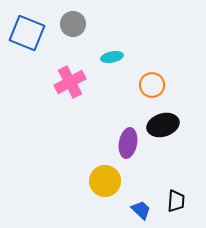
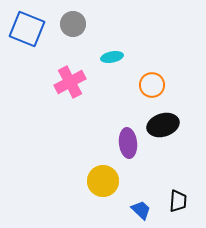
blue square: moved 4 px up
purple ellipse: rotated 16 degrees counterclockwise
yellow circle: moved 2 px left
black trapezoid: moved 2 px right
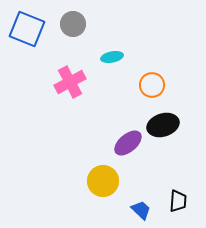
purple ellipse: rotated 56 degrees clockwise
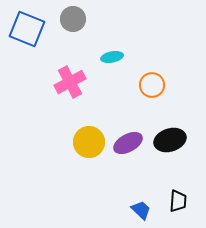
gray circle: moved 5 px up
black ellipse: moved 7 px right, 15 px down
purple ellipse: rotated 12 degrees clockwise
yellow circle: moved 14 px left, 39 px up
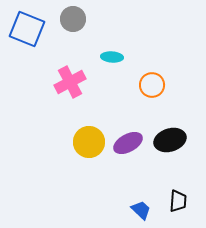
cyan ellipse: rotated 15 degrees clockwise
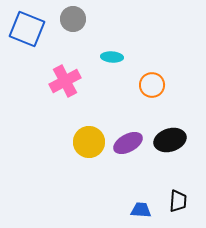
pink cross: moved 5 px left, 1 px up
blue trapezoid: rotated 40 degrees counterclockwise
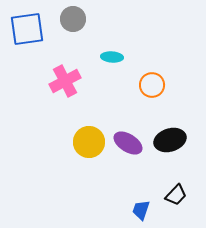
blue square: rotated 30 degrees counterclockwise
purple ellipse: rotated 60 degrees clockwise
black trapezoid: moved 2 px left, 6 px up; rotated 40 degrees clockwise
blue trapezoid: rotated 75 degrees counterclockwise
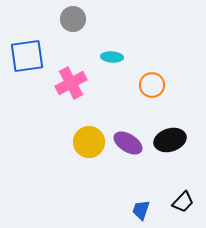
blue square: moved 27 px down
pink cross: moved 6 px right, 2 px down
black trapezoid: moved 7 px right, 7 px down
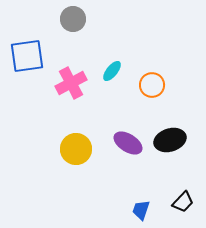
cyan ellipse: moved 14 px down; rotated 55 degrees counterclockwise
yellow circle: moved 13 px left, 7 px down
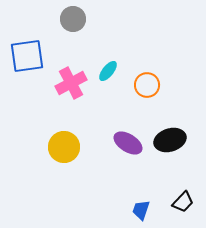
cyan ellipse: moved 4 px left
orange circle: moved 5 px left
yellow circle: moved 12 px left, 2 px up
